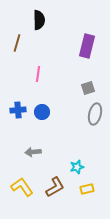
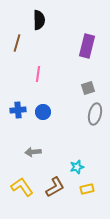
blue circle: moved 1 px right
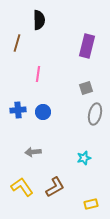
gray square: moved 2 px left
cyan star: moved 7 px right, 9 px up
yellow rectangle: moved 4 px right, 15 px down
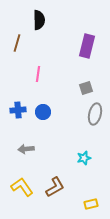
gray arrow: moved 7 px left, 3 px up
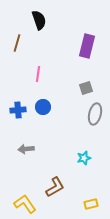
black semicircle: rotated 18 degrees counterclockwise
blue circle: moved 5 px up
yellow L-shape: moved 3 px right, 17 px down
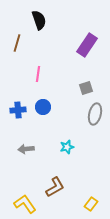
purple rectangle: moved 1 px up; rotated 20 degrees clockwise
cyan star: moved 17 px left, 11 px up
yellow rectangle: rotated 40 degrees counterclockwise
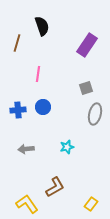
black semicircle: moved 3 px right, 6 px down
yellow L-shape: moved 2 px right
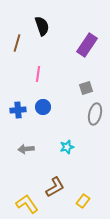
yellow rectangle: moved 8 px left, 3 px up
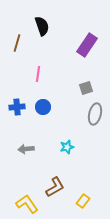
blue cross: moved 1 px left, 3 px up
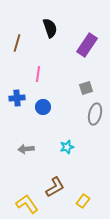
black semicircle: moved 8 px right, 2 px down
blue cross: moved 9 px up
